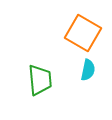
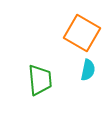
orange square: moved 1 px left
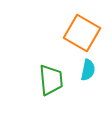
green trapezoid: moved 11 px right
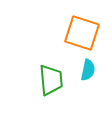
orange square: rotated 12 degrees counterclockwise
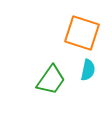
green trapezoid: rotated 40 degrees clockwise
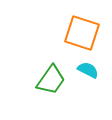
cyan semicircle: rotated 75 degrees counterclockwise
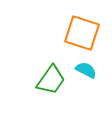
cyan semicircle: moved 2 px left
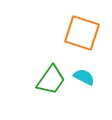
cyan semicircle: moved 2 px left, 7 px down
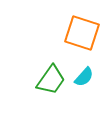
cyan semicircle: rotated 105 degrees clockwise
